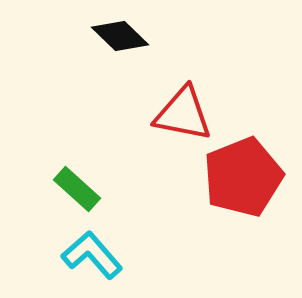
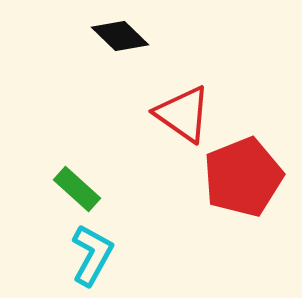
red triangle: rotated 24 degrees clockwise
cyan L-shape: rotated 70 degrees clockwise
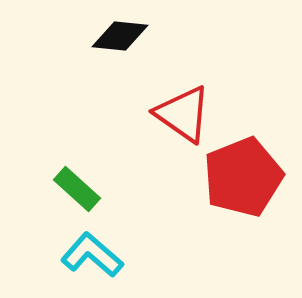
black diamond: rotated 38 degrees counterclockwise
cyan L-shape: rotated 78 degrees counterclockwise
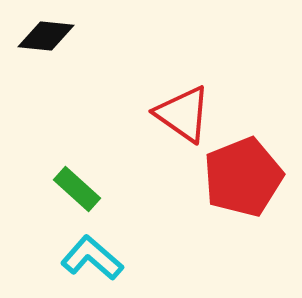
black diamond: moved 74 px left
cyan L-shape: moved 3 px down
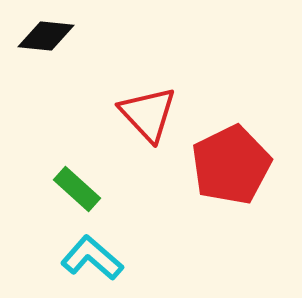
red triangle: moved 35 px left; rotated 12 degrees clockwise
red pentagon: moved 12 px left, 12 px up; rotated 4 degrees counterclockwise
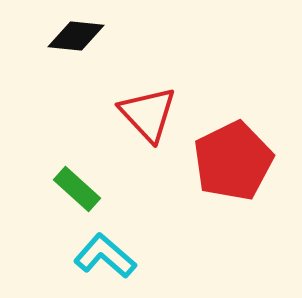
black diamond: moved 30 px right
red pentagon: moved 2 px right, 4 px up
cyan L-shape: moved 13 px right, 2 px up
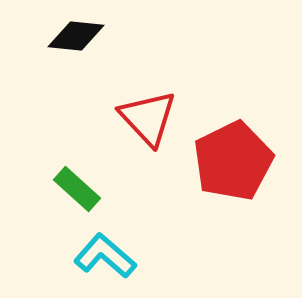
red triangle: moved 4 px down
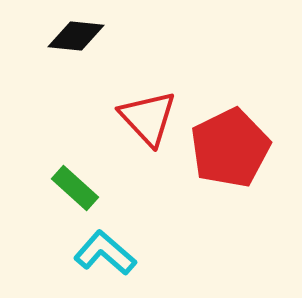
red pentagon: moved 3 px left, 13 px up
green rectangle: moved 2 px left, 1 px up
cyan L-shape: moved 3 px up
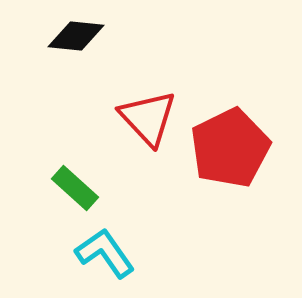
cyan L-shape: rotated 14 degrees clockwise
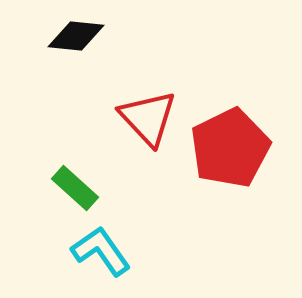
cyan L-shape: moved 4 px left, 2 px up
